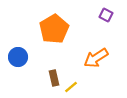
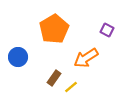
purple square: moved 1 px right, 15 px down
orange arrow: moved 10 px left
brown rectangle: rotated 49 degrees clockwise
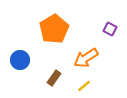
purple square: moved 3 px right, 1 px up
blue circle: moved 2 px right, 3 px down
yellow line: moved 13 px right, 1 px up
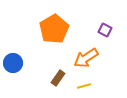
purple square: moved 5 px left, 1 px down
blue circle: moved 7 px left, 3 px down
brown rectangle: moved 4 px right
yellow line: rotated 24 degrees clockwise
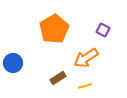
purple square: moved 2 px left
brown rectangle: rotated 21 degrees clockwise
yellow line: moved 1 px right
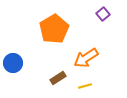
purple square: moved 16 px up; rotated 24 degrees clockwise
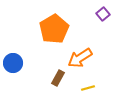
orange arrow: moved 6 px left
brown rectangle: rotated 28 degrees counterclockwise
yellow line: moved 3 px right, 2 px down
